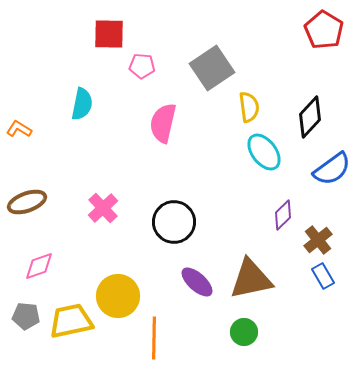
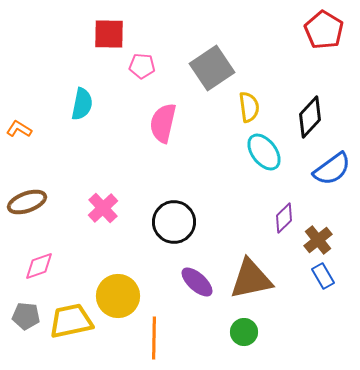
purple diamond: moved 1 px right, 3 px down
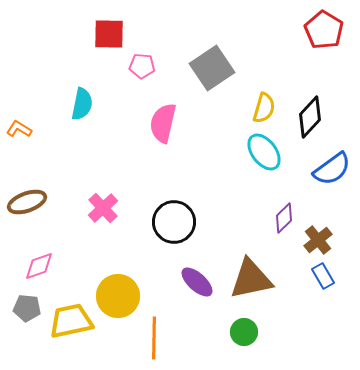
yellow semicircle: moved 15 px right, 1 px down; rotated 24 degrees clockwise
gray pentagon: moved 1 px right, 8 px up
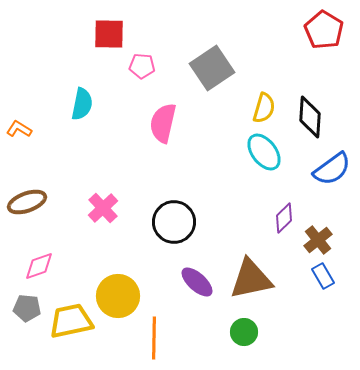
black diamond: rotated 39 degrees counterclockwise
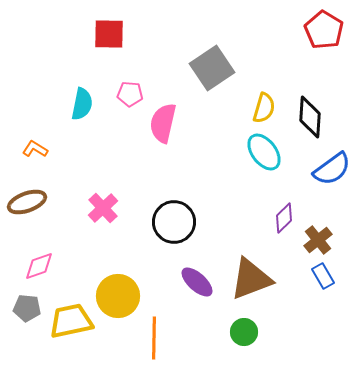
pink pentagon: moved 12 px left, 28 px down
orange L-shape: moved 16 px right, 20 px down
brown triangle: rotated 9 degrees counterclockwise
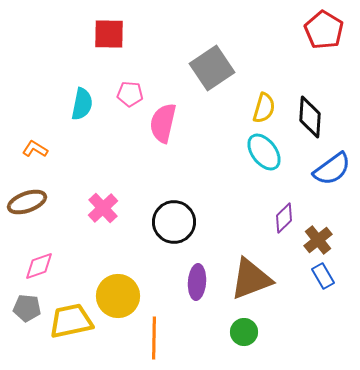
purple ellipse: rotated 52 degrees clockwise
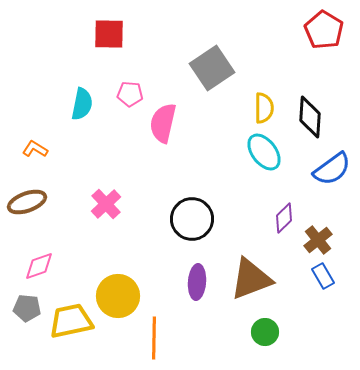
yellow semicircle: rotated 16 degrees counterclockwise
pink cross: moved 3 px right, 4 px up
black circle: moved 18 px right, 3 px up
green circle: moved 21 px right
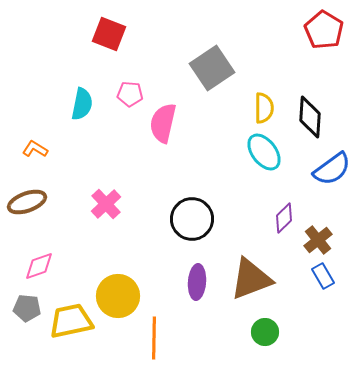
red square: rotated 20 degrees clockwise
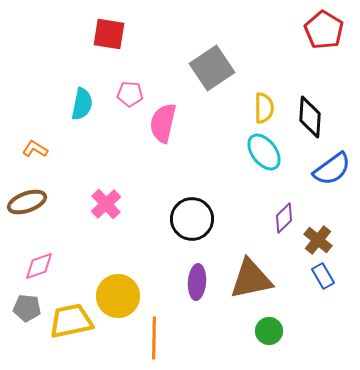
red square: rotated 12 degrees counterclockwise
brown cross: rotated 12 degrees counterclockwise
brown triangle: rotated 9 degrees clockwise
green circle: moved 4 px right, 1 px up
